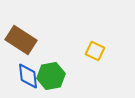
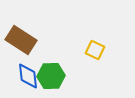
yellow square: moved 1 px up
green hexagon: rotated 8 degrees clockwise
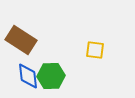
yellow square: rotated 18 degrees counterclockwise
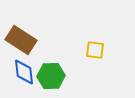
blue diamond: moved 4 px left, 4 px up
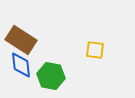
blue diamond: moved 3 px left, 7 px up
green hexagon: rotated 12 degrees clockwise
